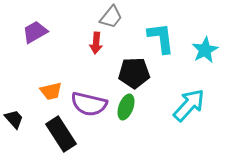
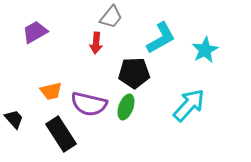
cyan L-shape: rotated 68 degrees clockwise
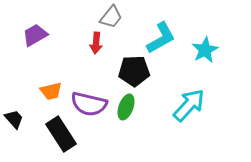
purple trapezoid: moved 3 px down
black pentagon: moved 2 px up
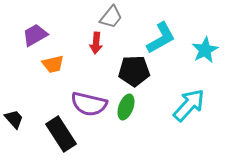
orange trapezoid: moved 2 px right, 27 px up
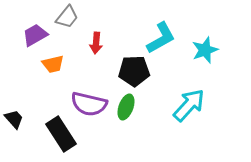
gray trapezoid: moved 44 px left
cyan star: rotated 8 degrees clockwise
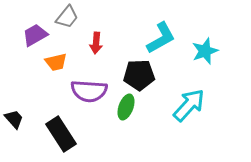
cyan star: moved 1 px down
orange trapezoid: moved 3 px right, 2 px up
black pentagon: moved 5 px right, 4 px down
purple semicircle: moved 13 px up; rotated 9 degrees counterclockwise
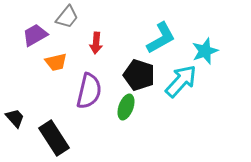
black pentagon: rotated 20 degrees clockwise
purple semicircle: rotated 81 degrees counterclockwise
cyan arrow: moved 8 px left, 24 px up
black trapezoid: moved 1 px right, 1 px up
black rectangle: moved 7 px left, 4 px down
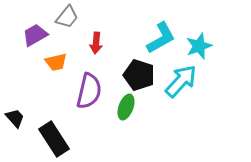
cyan star: moved 6 px left, 5 px up
black rectangle: moved 1 px down
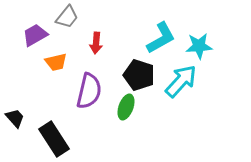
cyan star: rotated 16 degrees clockwise
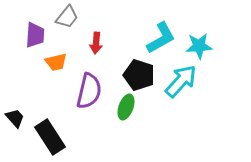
purple trapezoid: rotated 124 degrees clockwise
black rectangle: moved 4 px left, 2 px up
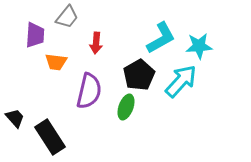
orange trapezoid: rotated 20 degrees clockwise
black pentagon: rotated 24 degrees clockwise
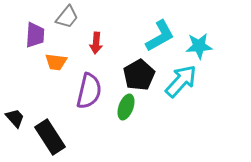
cyan L-shape: moved 1 px left, 2 px up
